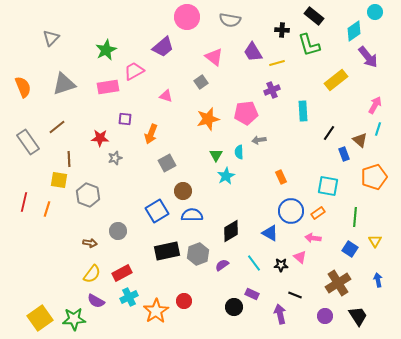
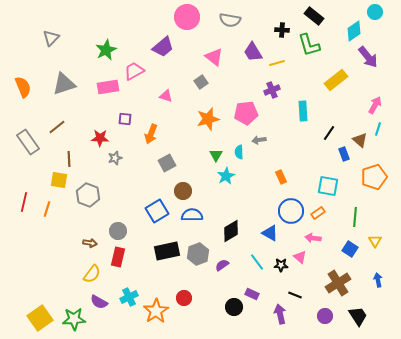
cyan line at (254, 263): moved 3 px right, 1 px up
red rectangle at (122, 273): moved 4 px left, 16 px up; rotated 48 degrees counterclockwise
purple semicircle at (96, 301): moved 3 px right, 1 px down
red circle at (184, 301): moved 3 px up
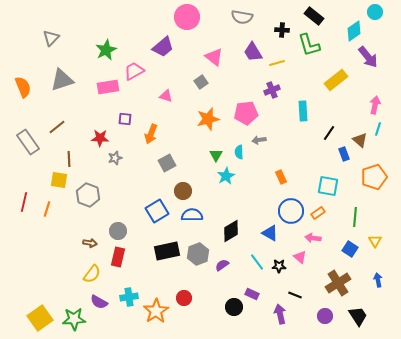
gray semicircle at (230, 20): moved 12 px right, 3 px up
gray triangle at (64, 84): moved 2 px left, 4 px up
pink arrow at (375, 105): rotated 18 degrees counterclockwise
black star at (281, 265): moved 2 px left, 1 px down
cyan cross at (129, 297): rotated 18 degrees clockwise
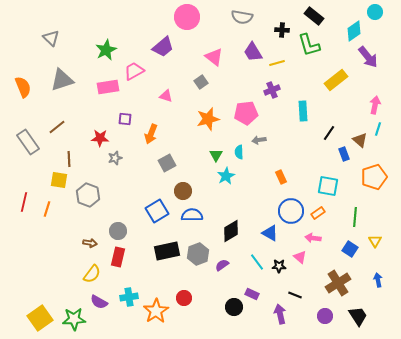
gray triangle at (51, 38): rotated 30 degrees counterclockwise
